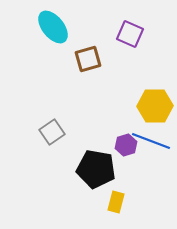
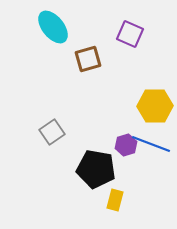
blue line: moved 3 px down
yellow rectangle: moved 1 px left, 2 px up
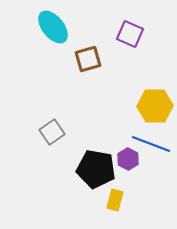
purple hexagon: moved 2 px right, 14 px down; rotated 15 degrees counterclockwise
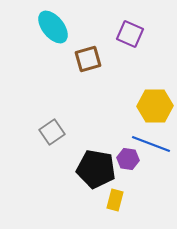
purple hexagon: rotated 20 degrees counterclockwise
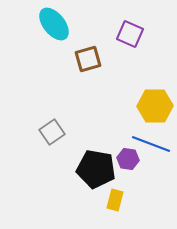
cyan ellipse: moved 1 px right, 3 px up
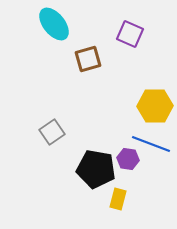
yellow rectangle: moved 3 px right, 1 px up
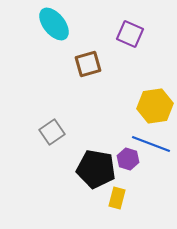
brown square: moved 5 px down
yellow hexagon: rotated 8 degrees counterclockwise
purple hexagon: rotated 10 degrees clockwise
yellow rectangle: moved 1 px left, 1 px up
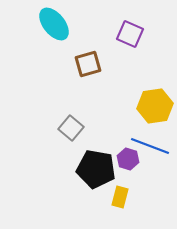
gray square: moved 19 px right, 4 px up; rotated 15 degrees counterclockwise
blue line: moved 1 px left, 2 px down
yellow rectangle: moved 3 px right, 1 px up
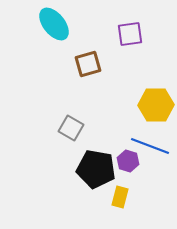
purple square: rotated 32 degrees counterclockwise
yellow hexagon: moved 1 px right, 1 px up; rotated 8 degrees clockwise
gray square: rotated 10 degrees counterclockwise
purple hexagon: moved 2 px down
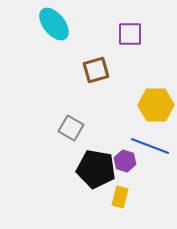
purple square: rotated 8 degrees clockwise
brown square: moved 8 px right, 6 px down
purple hexagon: moved 3 px left
